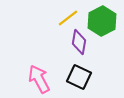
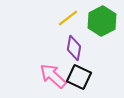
purple diamond: moved 5 px left, 6 px down
pink arrow: moved 14 px right, 3 px up; rotated 20 degrees counterclockwise
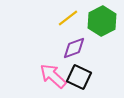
purple diamond: rotated 60 degrees clockwise
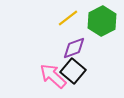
black square: moved 6 px left, 6 px up; rotated 15 degrees clockwise
